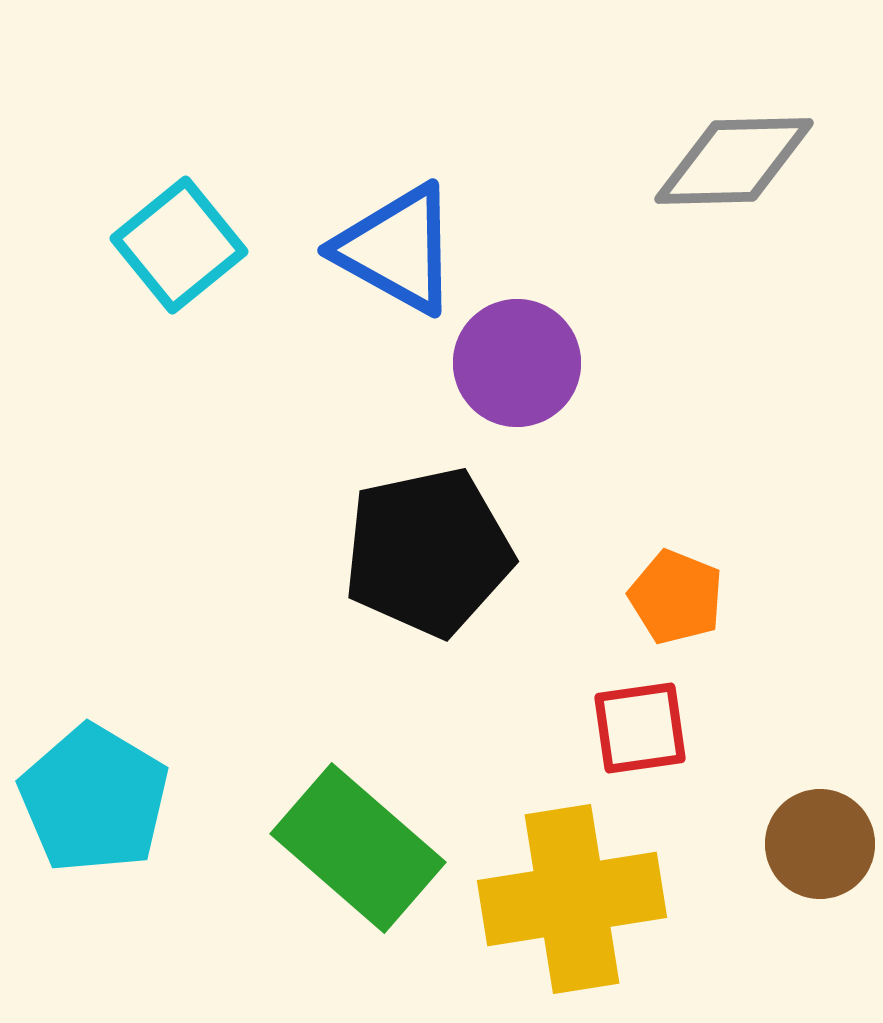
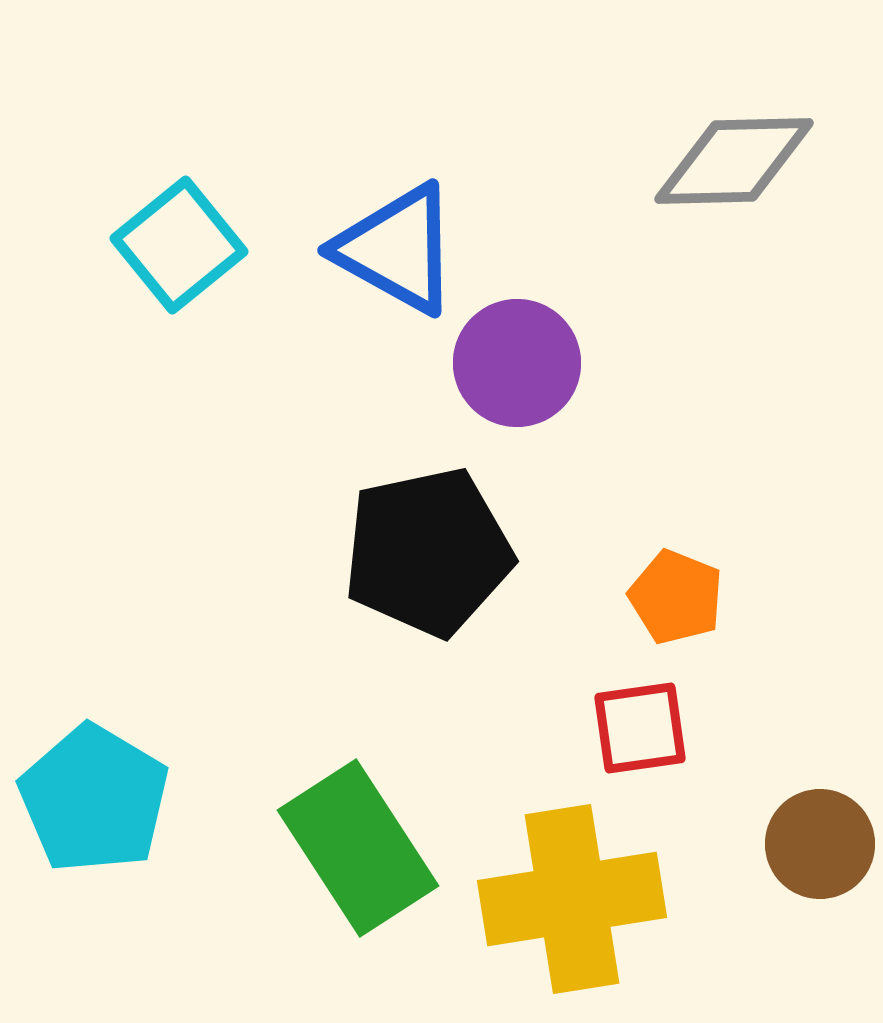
green rectangle: rotated 16 degrees clockwise
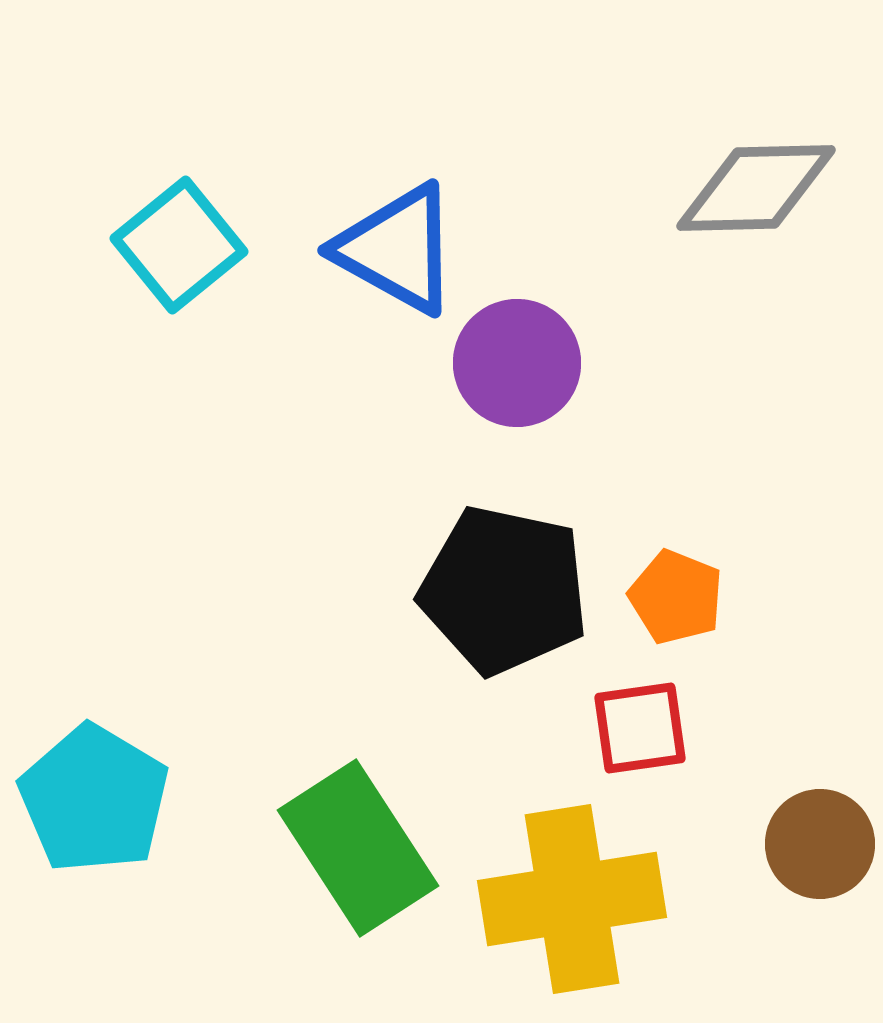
gray diamond: moved 22 px right, 27 px down
black pentagon: moved 76 px right, 38 px down; rotated 24 degrees clockwise
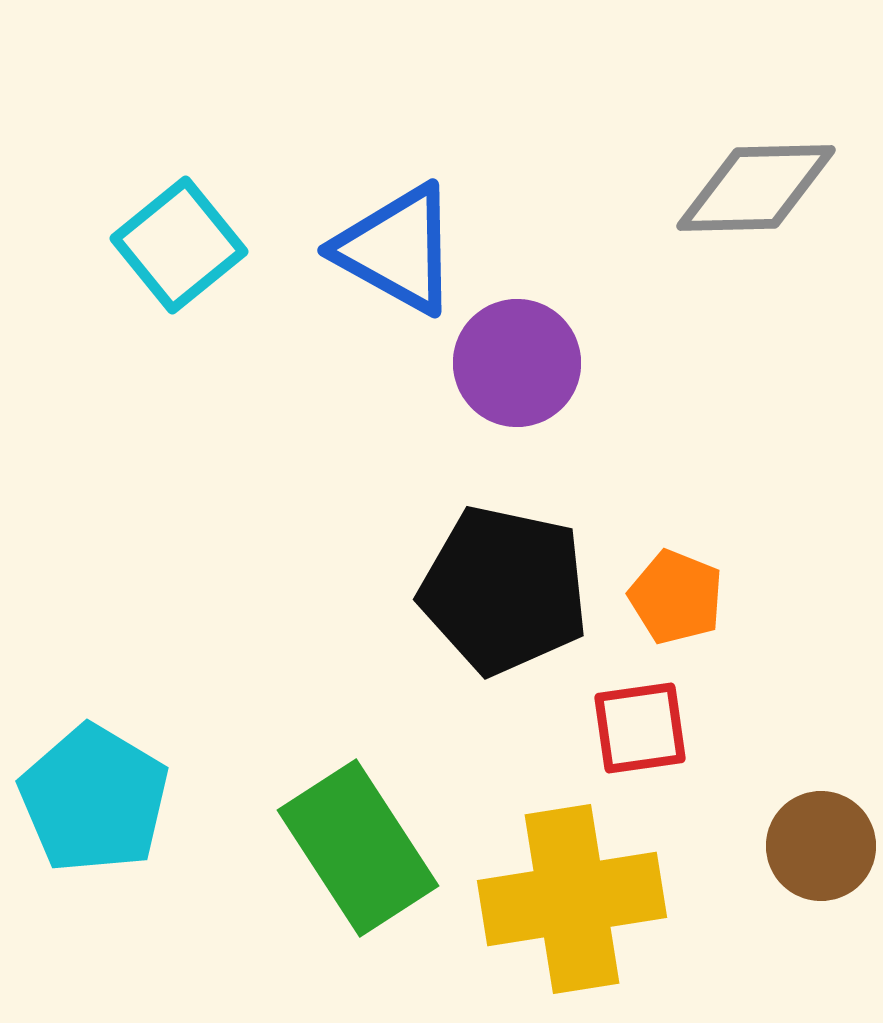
brown circle: moved 1 px right, 2 px down
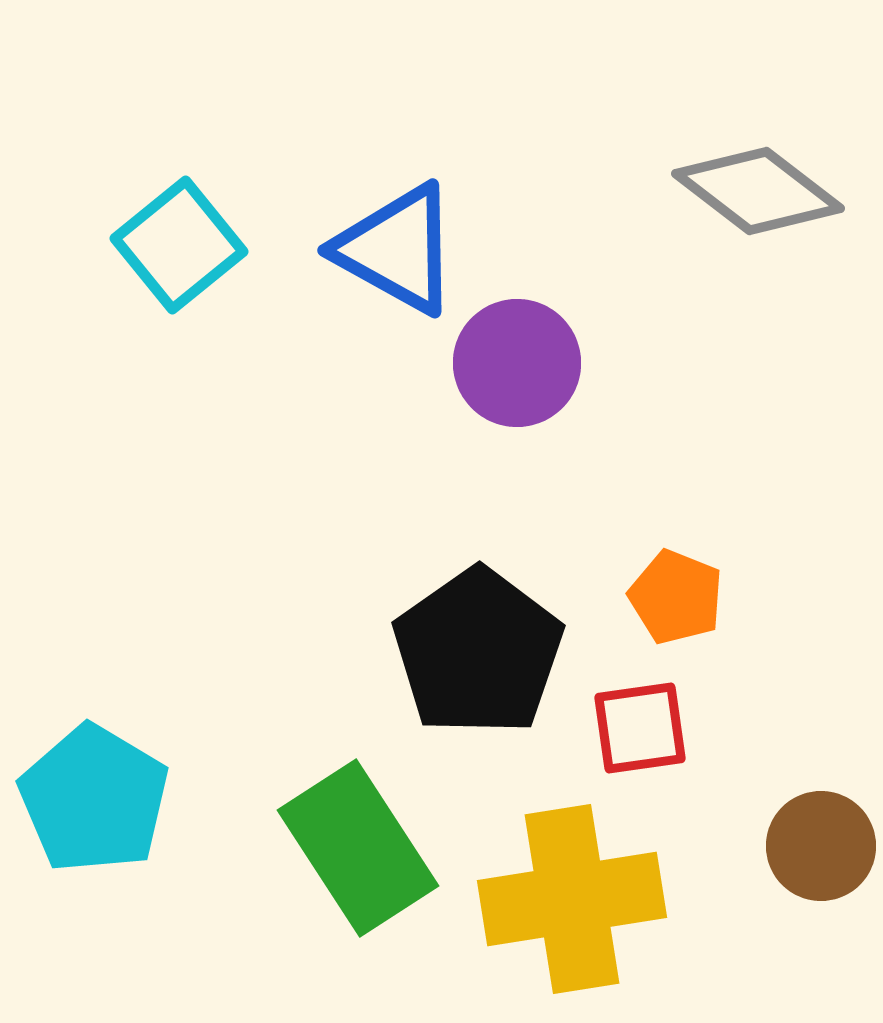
gray diamond: moved 2 px right, 3 px down; rotated 39 degrees clockwise
black pentagon: moved 26 px left, 62 px down; rotated 25 degrees clockwise
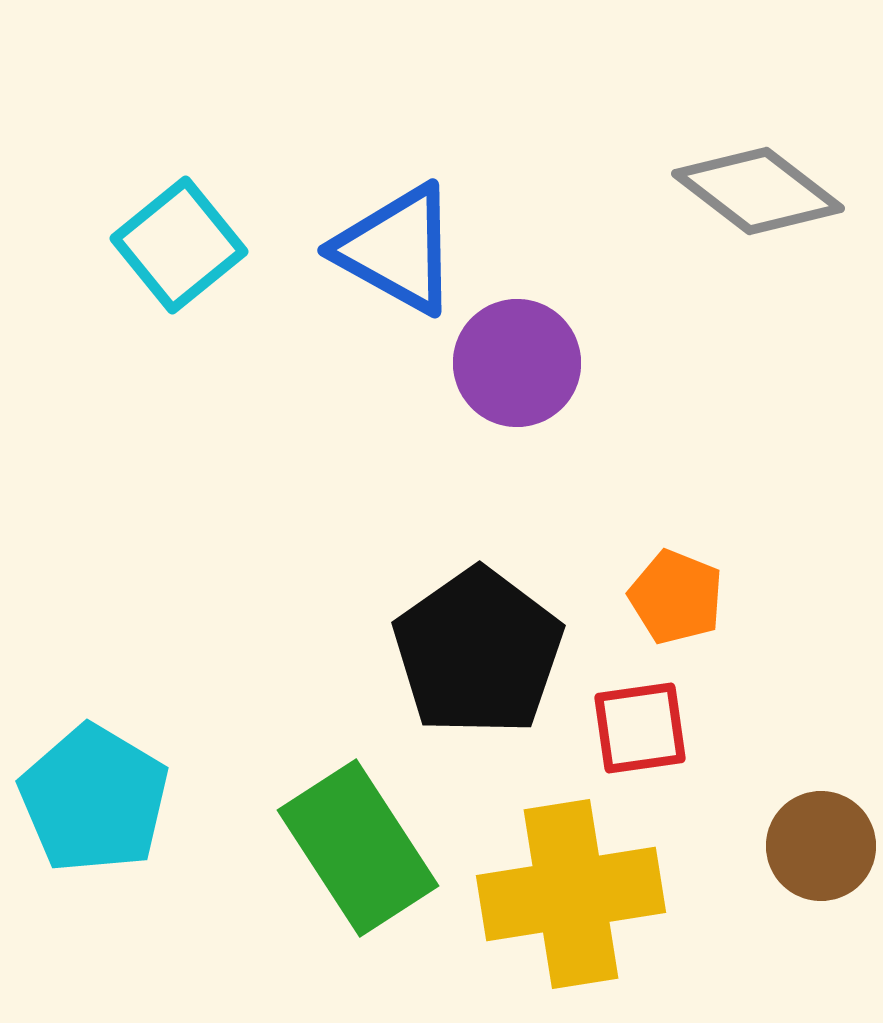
yellow cross: moved 1 px left, 5 px up
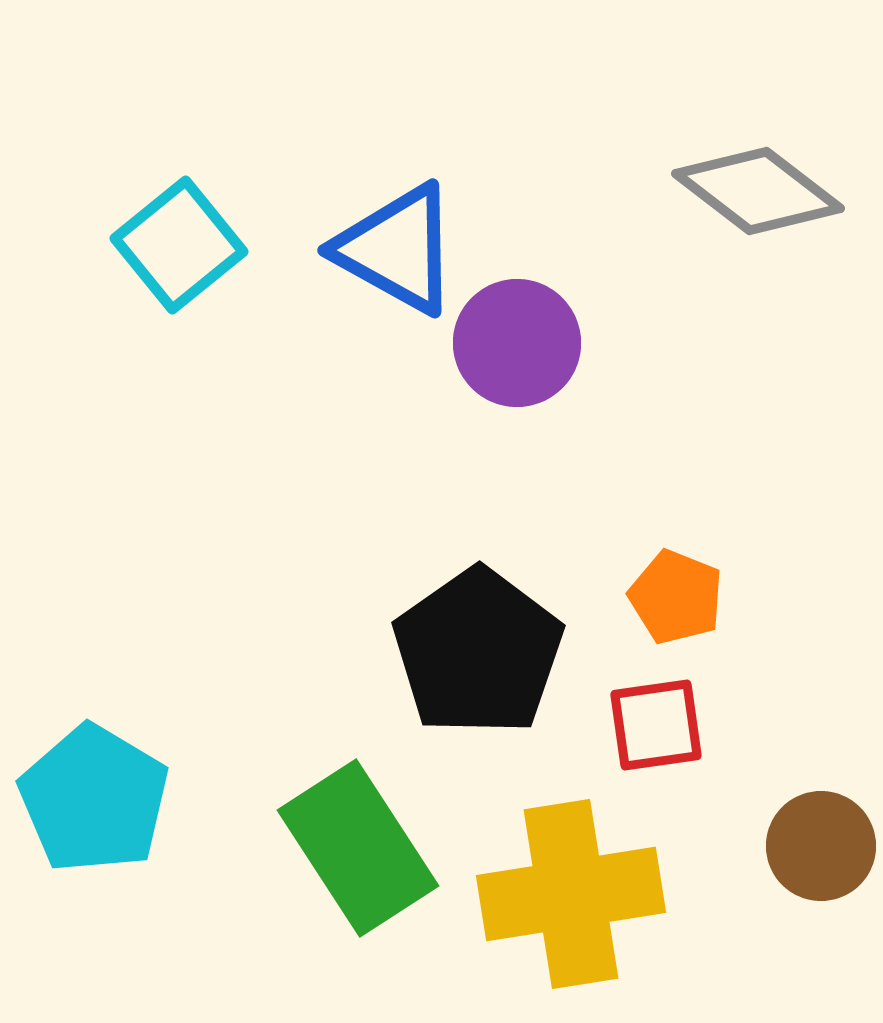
purple circle: moved 20 px up
red square: moved 16 px right, 3 px up
